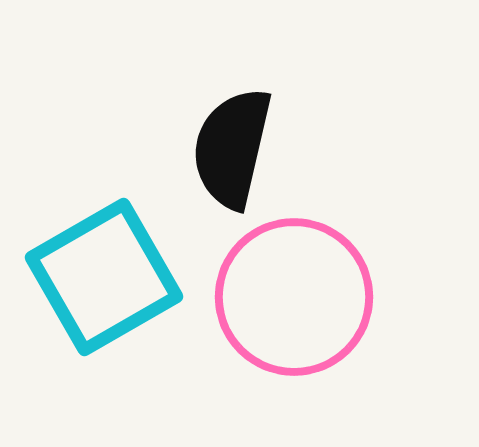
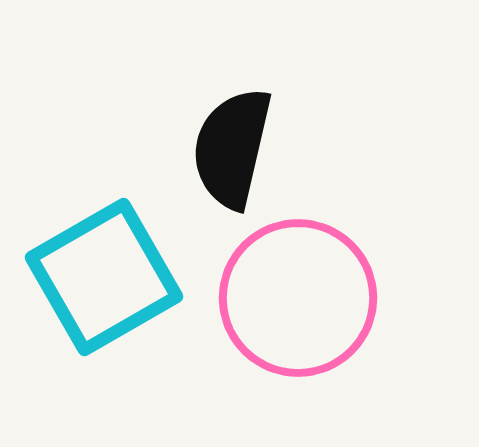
pink circle: moved 4 px right, 1 px down
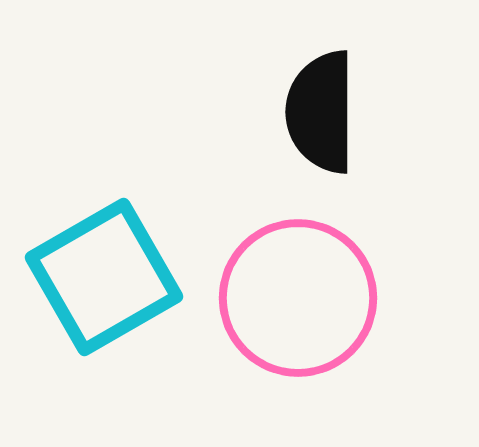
black semicircle: moved 89 px right, 36 px up; rotated 13 degrees counterclockwise
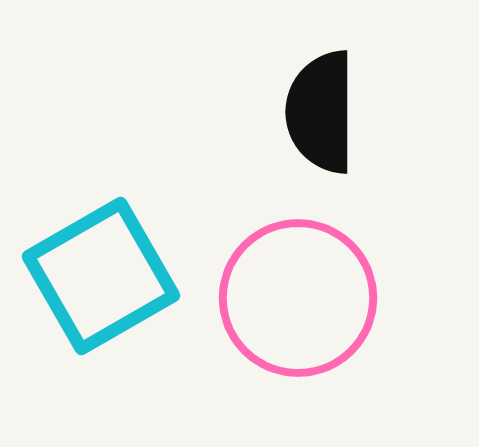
cyan square: moved 3 px left, 1 px up
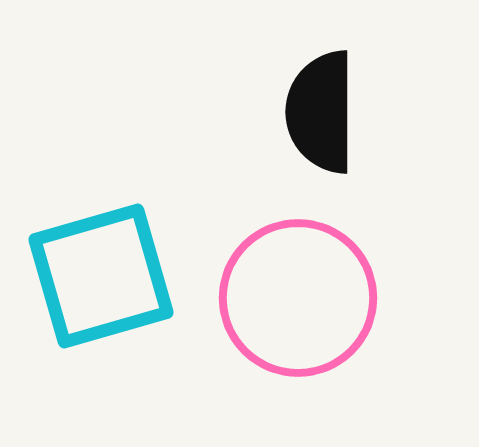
cyan square: rotated 14 degrees clockwise
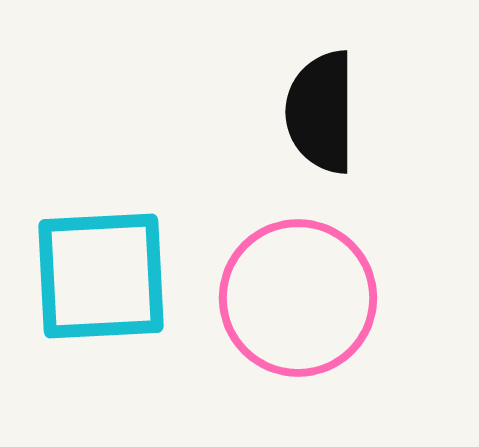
cyan square: rotated 13 degrees clockwise
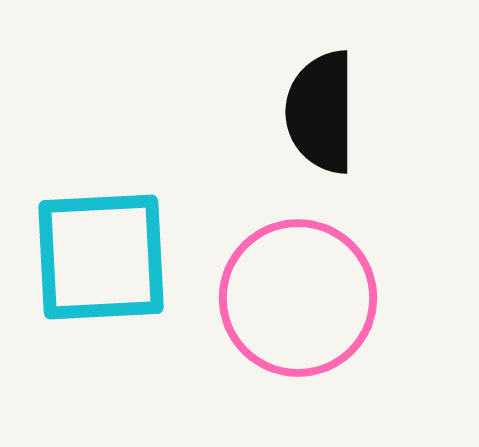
cyan square: moved 19 px up
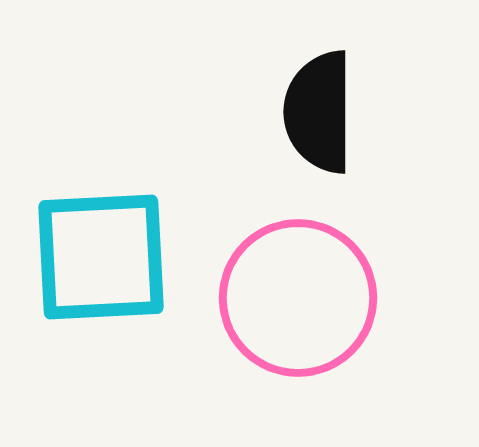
black semicircle: moved 2 px left
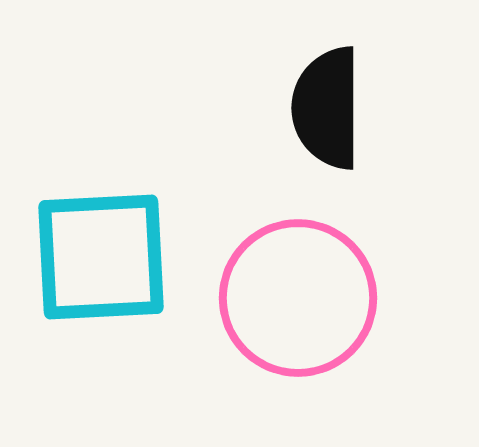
black semicircle: moved 8 px right, 4 px up
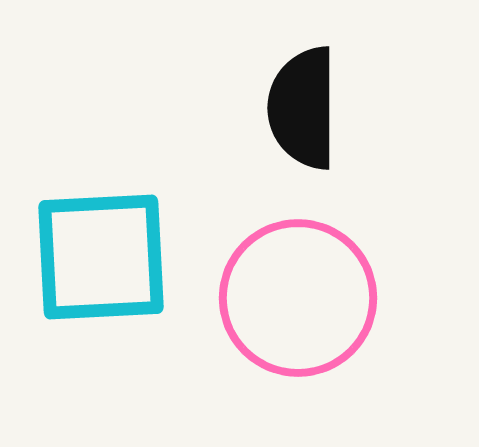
black semicircle: moved 24 px left
